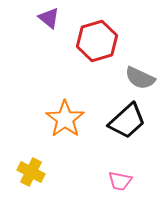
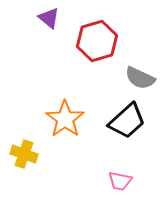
yellow cross: moved 7 px left, 18 px up; rotated 8 degrees counterclockwise
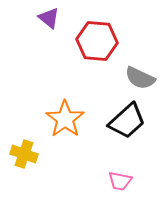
red hexagon: rotated 21 degrees clockwise
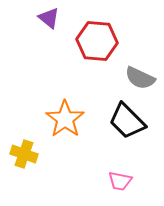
black trapezoid: rotated 87 degrees clockwise
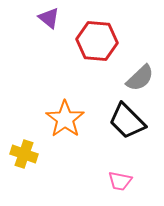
gray semicircle: rotated 68 degrees counterclockwise
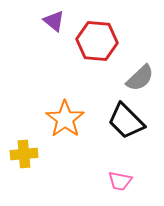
purple triangle: moved 5 px right, 3 px down
black trapezoid: moved 1 px left
yellow cross: rotated 24 degrees counterclockwise
